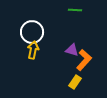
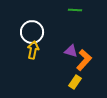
purple triangle: moved 1 px left, 1 px down
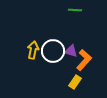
white circle: moved 21 px right, 19 px down
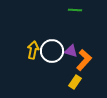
white circle: moved 1 px left
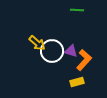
green line: moved 2 px right
yellow arrow: moved 4 px right, 7 px up; rotated 120 degrees clockwise
yellow rectangle: moved 2 px right; rotated 40 degrees clockwise
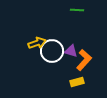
yellow arrow: rotated 60 degrees counterclockwise
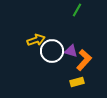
green line: rotated 64 degrees counterclockwise
yellow arrow: moved 1 px left, 3 px up
